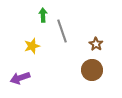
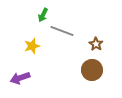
green arrow: rotated 152 degrees counterclockwise
gray line: rotated 50 degrees counterclockwise
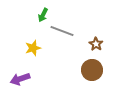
yellow star: moved 1 px right, 2 px down
purple arrow: moved 1 px down
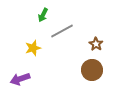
gray line: rotated 50 degrees counterclockwise
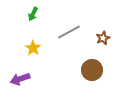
green arrow: moved 10 px left, 1 px up
gray line: moved 7 px right, 1 px down
brown star: moved 7 px right, 6 px up; rotated 16 degrees clockwise
yellow star: rotated 21 degrees counterclockwise
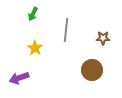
gray line: moved 3 px left, 2 px up; rotated 55 degrees counterclockwise
brown star: rotated 24 degrees clockwise
yellow star: moved 2 px right
purple arrow: moved 1 px left, 1 px up
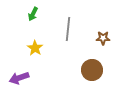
gray line: moved 2 px right, 1 px up
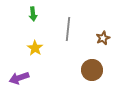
green arrow: rotated 32 degrees counterclockwise
brown star: rotated 24 degrees counterclockwise
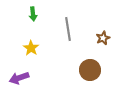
gray line: rotated 15 degrees counterclockwise
yellow star: moved 4 px left
brown circle: moved 2 px left
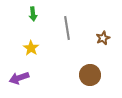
gray line: moved 1 px left, 1 px up
brown circle: moved 5 px down
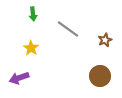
gray line: moved 1 px right, 1 px down; rotated 45 degrees counterclockwise
brown star: moved 2 px right, 2 px down
brown circle: moved 10 px right, 1 px down
